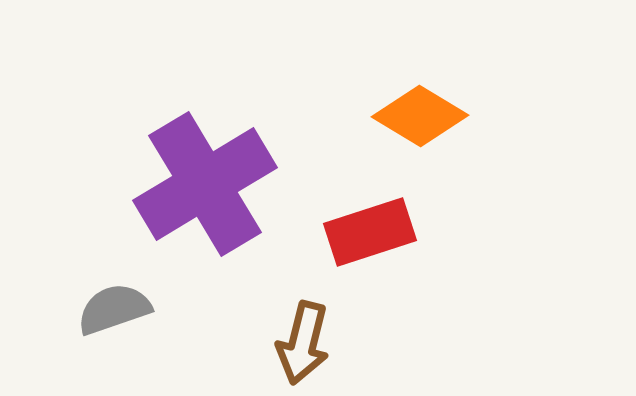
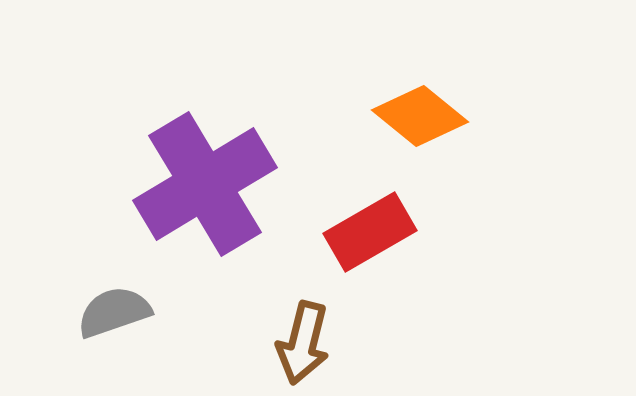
orange diamond: rotated 8 degrees clockwise
red rectangle: rotated 12 degrees counterclockwise
gray semicircle: moved 3 px down
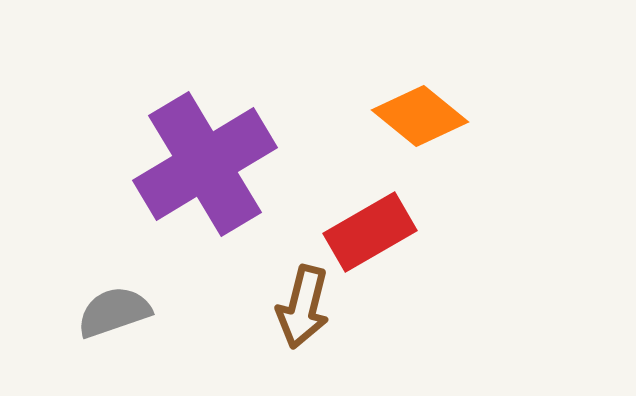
purple cross: moved 20 px up
brown arrow: moved 36 px up
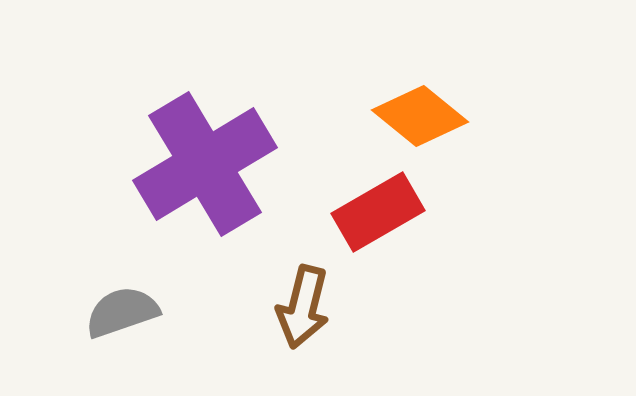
red rectangle: moved 8 px right, 20 px up
gray semicircle: moved 8 px right
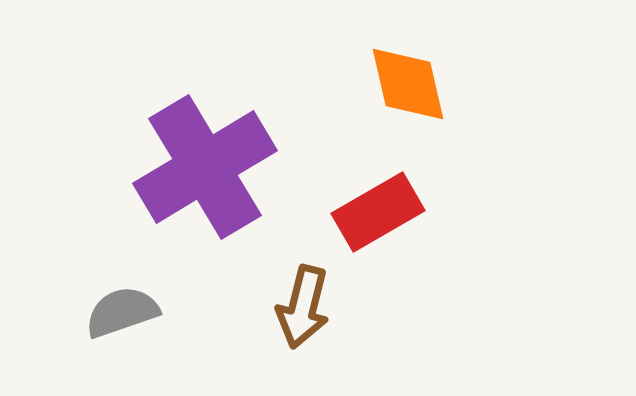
orange diamond: moved 12 px left, 32 px up; rotated 38 degrees clockwise
purple cross: moved 3 px down
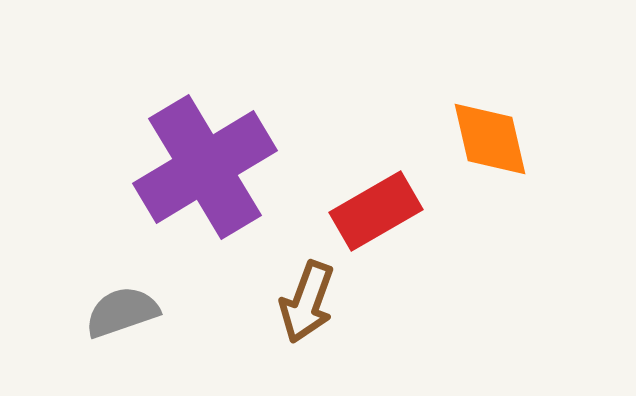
orange diamond: moved 82 px right, 55 px down
red rectangle: moved 2 px left, 1 px up
brown arrow: moved 4 px right, 5 px up; rotated 6 degrees clockwise
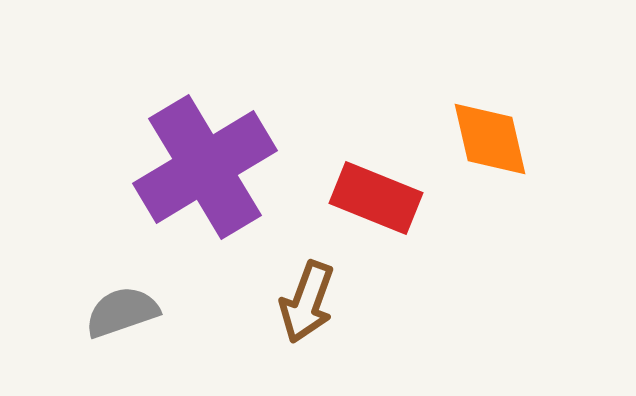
red rectangle: moved 13 px up; rotated 52 degrees clockwise
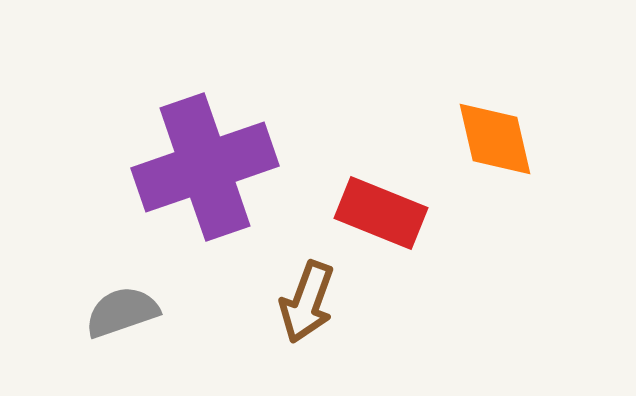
orange diamond: moved 5 px right
purple cross: rotated 12 degrees clockwise
red rectangle: moved 5 px right, 15 px down
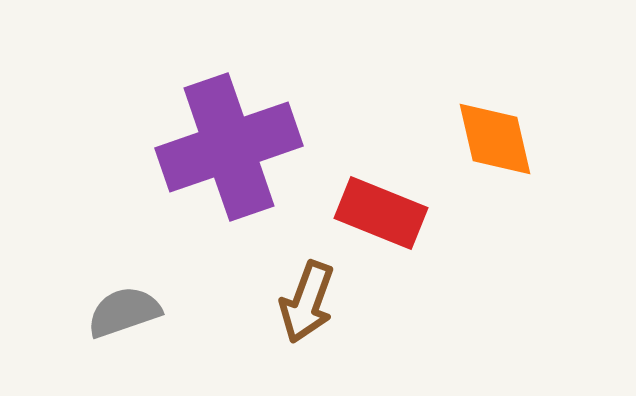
purple cross: moved 24 px right, 20 px up
gray semicircle: moved 2 px right
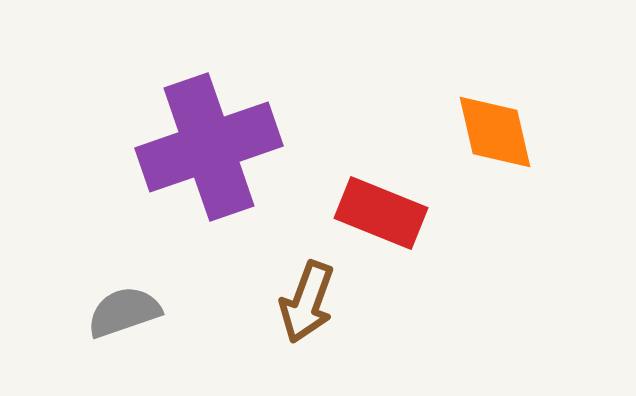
orange diamond: moved 7 px up
purple cross: moved 20 px left
